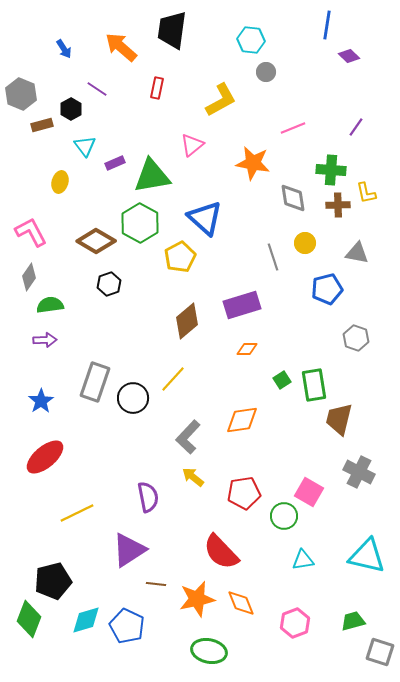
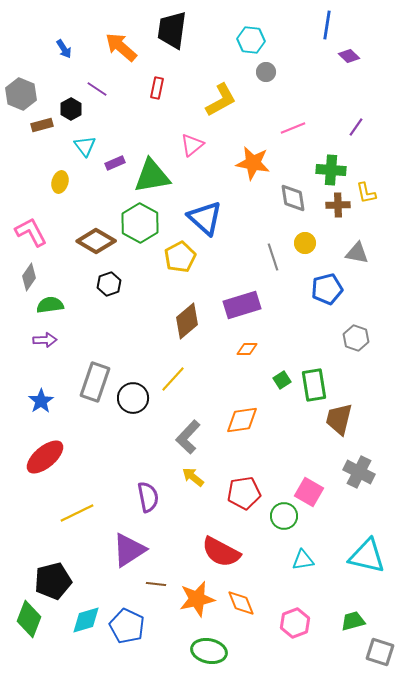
red semicircle at (221, 552): rotated 18 degrees counterclockwise
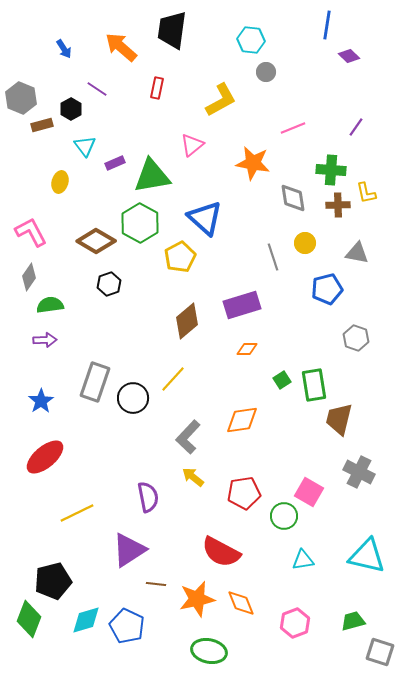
gray hexagon at (21, 94): moved 4 px down
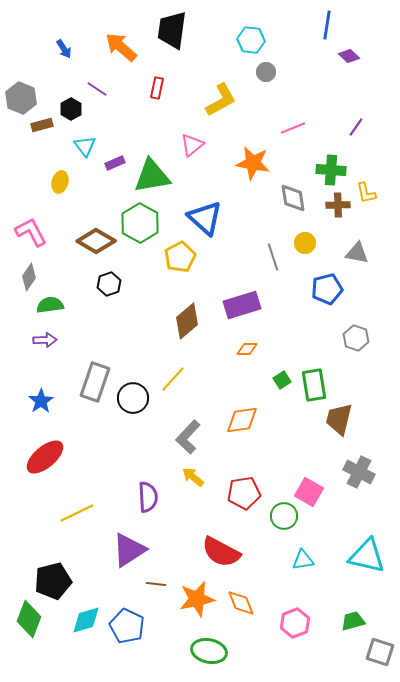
purple semicircle at (148, 497): rotated 8 degrees clockwise
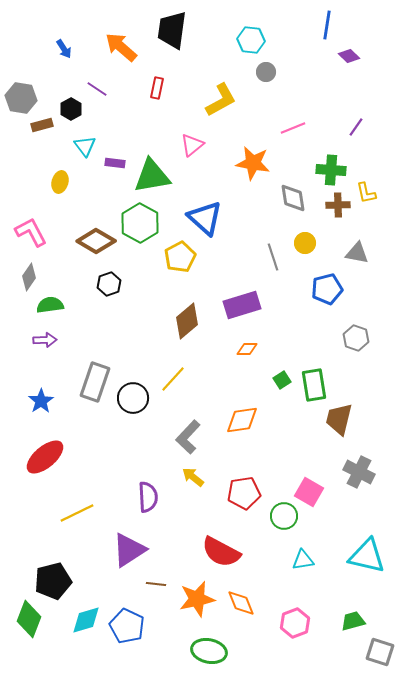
gray hexagon at (21, 98): rotated 12 degrees counterclockwise
purple rectangle at (115, 163): rotated 30 degrees clockwise
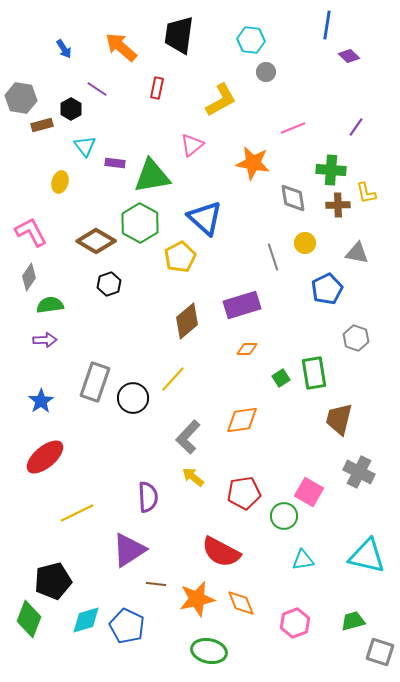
black trapezoid at (172, 30): moved 7 px right, 5 px down
blue pentagon at (327, 289): rotated 12 degrees counterclockwise
green square at (282, 380): moved 1 px left, 2 px up
green rectangle at (314, 385): moved 12 px up
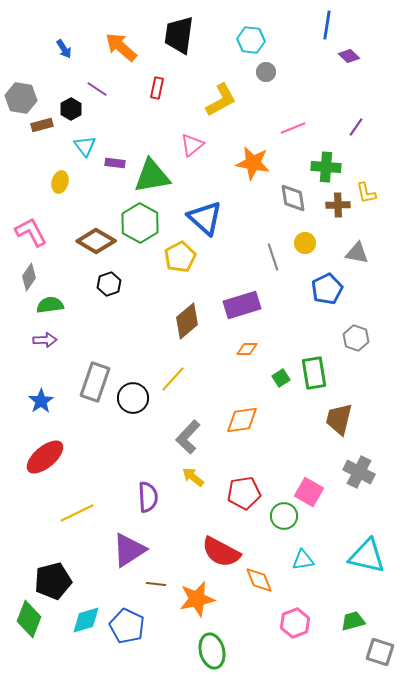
green cross at (331, 170): moved 5 px left, 3 px up
orange diamond at (241, 603): moved 18 px right, 23 px up
green ellipse at (209, 651): moved 3 px right; rotated 64 degrees clockwise
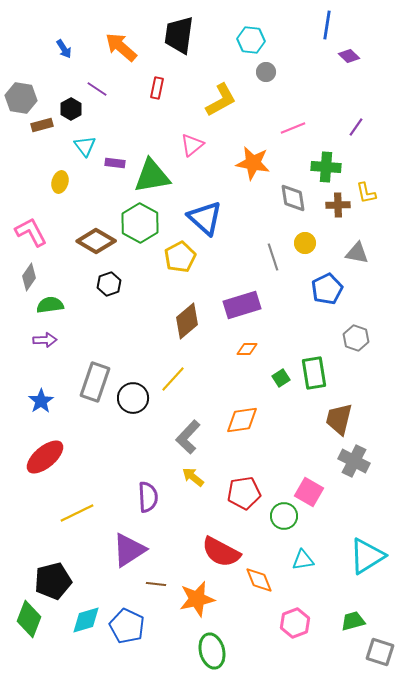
gray cross at (359, 472): moved 5 px left, 11 px up
cyan triangle at (367, 556): rotated 45 degrees counterclockwise
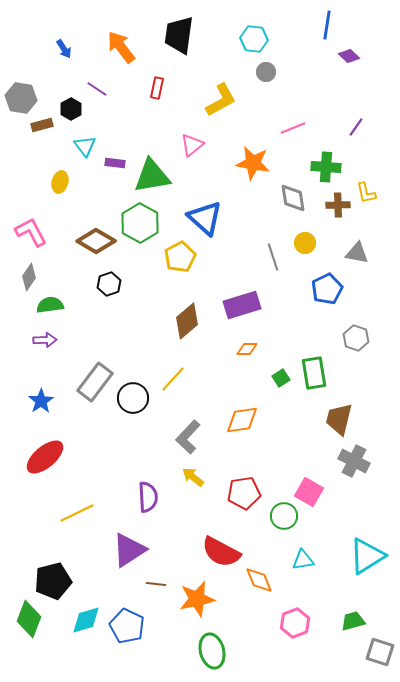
cyan hexagon at (251, 40): moved 3 px right, 1 px up
orange arrow at (121, 47): rotated 12 degrees clockwise
gray rectangle at (95, 382): rotated 18 degrees clockwise
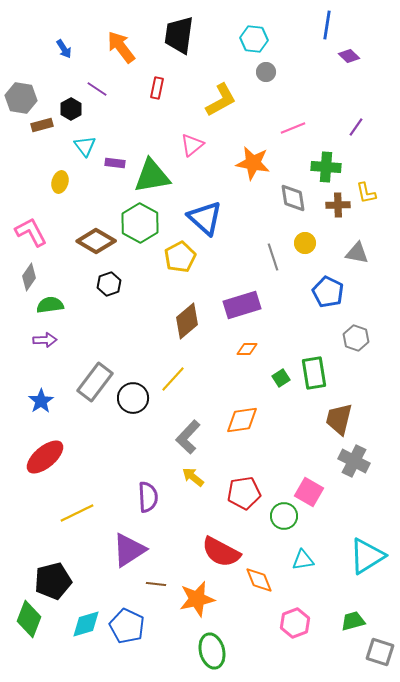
blue pentagon at (327, 289): moved 1 px right, 3 px down; rotated 20 degrees counterclockwise
cyan diamond at (86, 620): moved 4 px down
